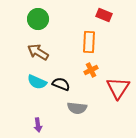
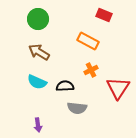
orange rectangle: moved 1 px left, 1 px up; rotated 65 degrees counterclockwise
brown arrow: moved 1 px right
black semicircle: moved 4 px right, 2 px down; rotated 24 degrees counterclockwise
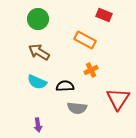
orange rectangle: moved 3 px left, 1 px up
red triangle: moved 11 px down
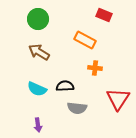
orange cross: moved 4 px right, 2 px up; rotated 32 degrees clockwise
cyan semicircle: moved 7 px down
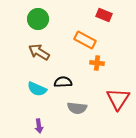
orange cross: moved 2 px right, 5 px up
black semicircle: moved 2 px left, 4 px up
purple arrow: moved 1 px right, 1 px down
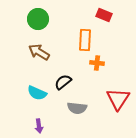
orange rectangle: rotated 65 degrees clockwise
black semicircle: rotated 36 degrees counterclockwise
cyan semicircle: moved 4 px down
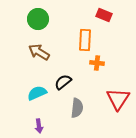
cyan semicircle: rotated 132 degrees clockwise
gray semicircle: rotated 90 degrees counterclockwise
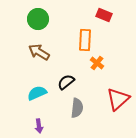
orange cross: rotated 32 degrees clockwise
black semicircle: moved 3 px right
red triangle: rotated 15 degrees clockwise
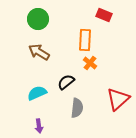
orange cross: moved 7 px left
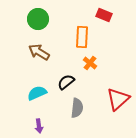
orange rectangle: moved 3 px left, 3 px up
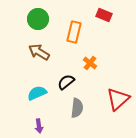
orange rectangle: moved 8 px left, 5 px up; rotated 10 degrees clockwise
